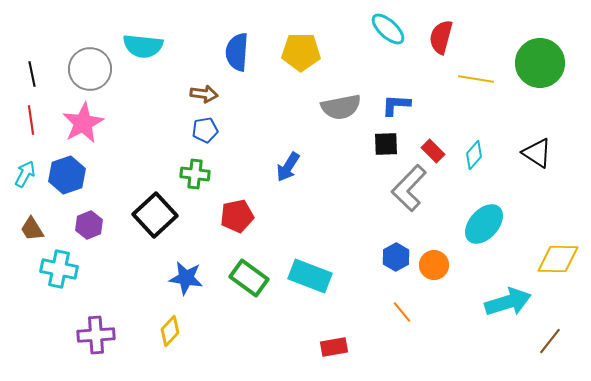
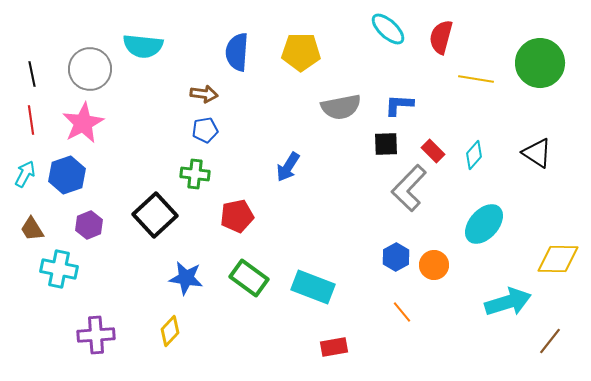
blue L-shape at (396, 105): moved 3 px right
cyan rectangle at (310, 276): moved 3 px right, 11 px down
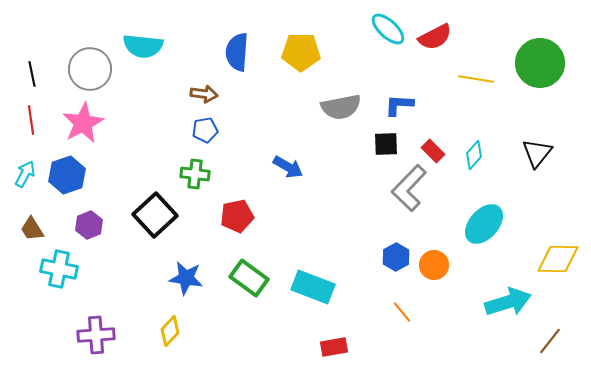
red semicircle at (441, 37): moved 6 px left; rotated 132 degrees counterclockwise
black triangle at (537, 153): rotated 36 degrees clockwise
blue arrow at (288, 167): rotated 92 degrees counterclockwise
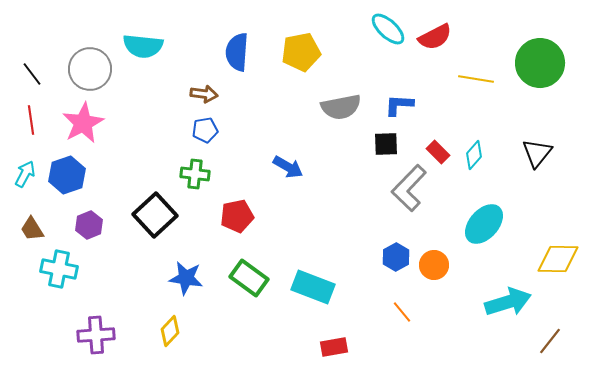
yellow pentagon at (301, 52): rotated 12 degrees counterclockwise
black line at (32, 74): rotated 25 degrees counterclockwise
red rectangle at (433, 151): moved 5 px right, 1 px down
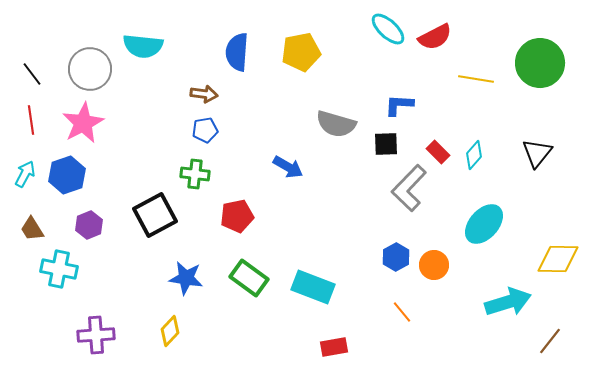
gray semicircle at (341, 107): moved 5 px left, 17 px down; rotated 27 degrees clockwise
black square at (155, 215): rotated 15 degrees clockwise
